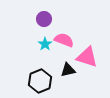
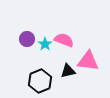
purple circle: moved 17 px left, 20 px down
pink triangle: moved 1 px right, 4 px down; rotated 10 degrees counterclockwise
black triangle: moved 1 px down
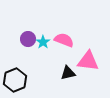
purple circle: moved 1 px right
cyan star: moved 2 px left, 2 px up
black triangle: moved 2 px down
black hexagon: moved 25 px left, 1 px up
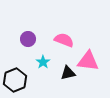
cyan star: moved 20 px down
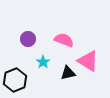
pink triangle: rotated 25 degrees clockwise
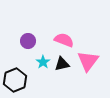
purple circle: moved 2 px down
pink triangle: rotated 35 degrees clockwise
black triangle: moved 6 px left, 9 px up
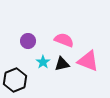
pink triangle: rotated 45 degrees counterclockwise
